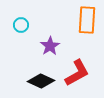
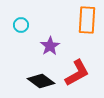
black diamond: rotated 12 degrees clockwise
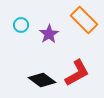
orange rectangle: moved 3 px left; rotated 48 degrees counterclockwise
purple star: moved 1 px left, 12 px up
black diamond: moved 1 px right, 1 px up
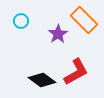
cyan circle: moved 4 px up
purple star: moved 9 px right
red L-shape: moved 1 px left, 1 px up
